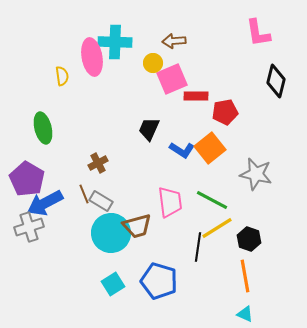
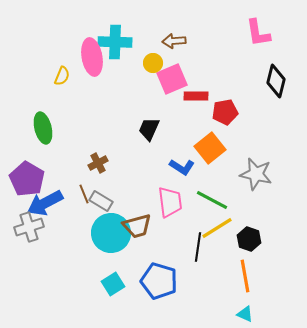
yellow semicircle: rotated 30 degrees clockwise
blue L-shape: moved 17 px down
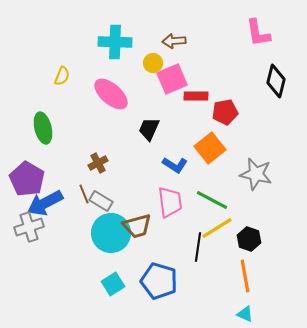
pink ellipse: moved 19 px right, 37 px down; rotated 39 degrees counterclockwise
blue L-shape: moved 7 px left, 2 px up
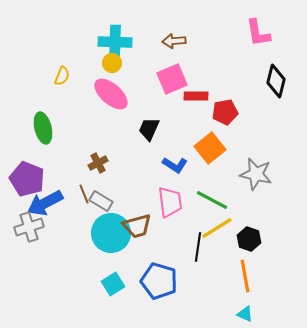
yellow circle: moved 41 px left
purple pentagon: rotated 8 degrees counterclockwise
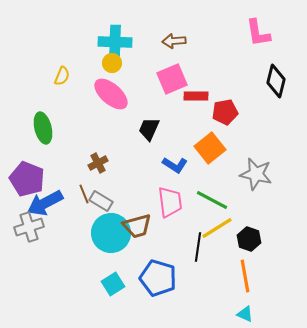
blue pentagon: moved 1 px left, 3 px up
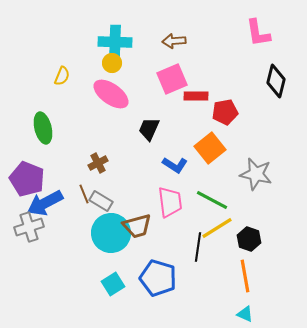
pink ellipse: rotated 6 degrees counterclockwise
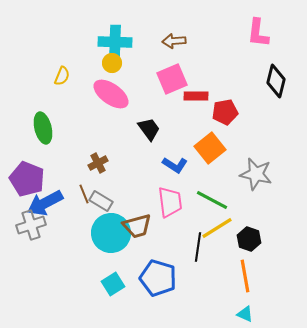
pink L-shape: rotated 16 degrees clockwise
black trapezoid: rotated 120 degrees clockwise
gray cross: moved 2 px right, 2 px up
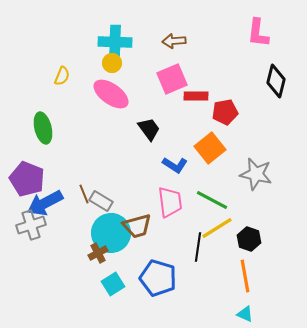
brown cross: moved 90 px down
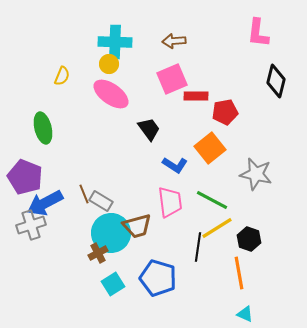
yellow circle: moved 3 px left, 1 px down
purple pentagon: moved 2 px left, 2 px up
orange line: moved 6 px left, 3 px up
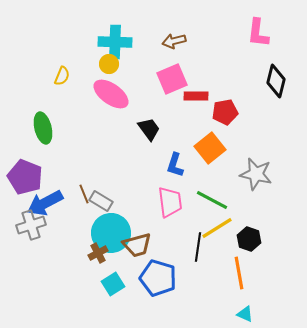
brown arrow: rotated 10 degrees counterclockwise
blue L-shape: rotated 75 degrees clockwise
brown trapezoid: moved 19 px down
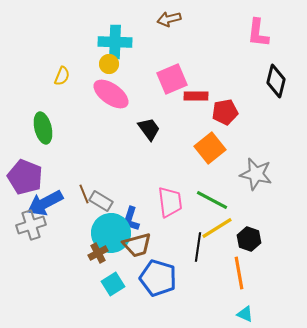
brown arrow: moved 5 px left, 22 px up
blue L-shape: moved 44 px left, 54 px down
